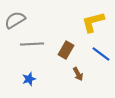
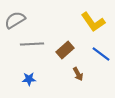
yellow L-shape: rotated 110 degrees counterclockwise
brown rectangle: moved 1 px left; rotated 18 degrees clockwise
blue star: rotated 16 degrees clockwise
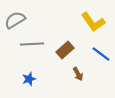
blue star: rotated 16 degrees counterclockwise
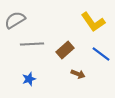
brown arrow: rotated 40 degrees counterclockwise
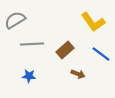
blue star: moved 3 px up; rotated 24 degrees clockwise
